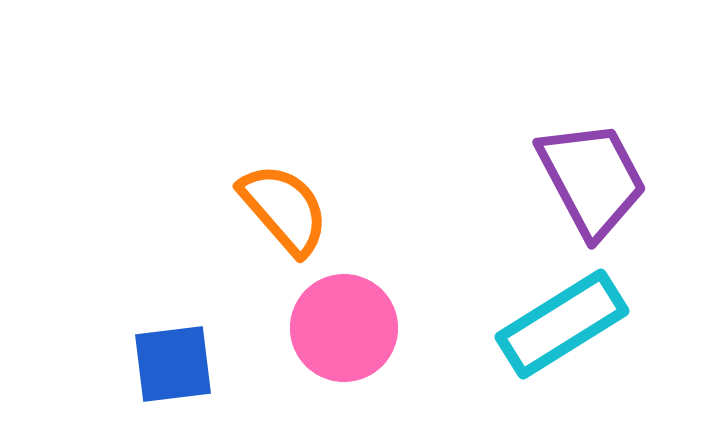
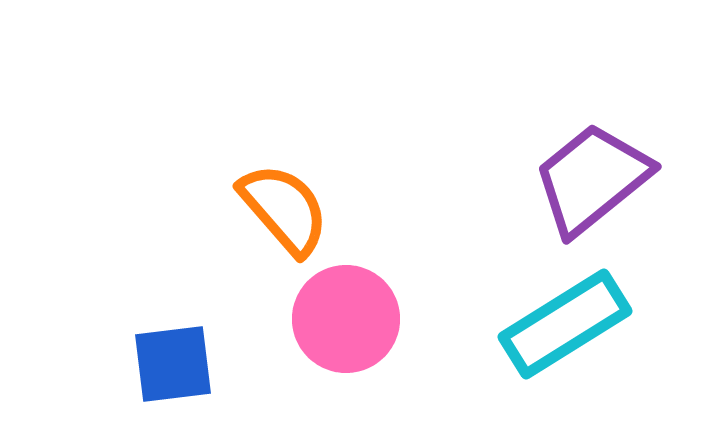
purple trapezoid: rotated 101 degrees counterclockwise
cyan rectangle: moved 3 px right
pink circle: moved 2 px right, 9 px up
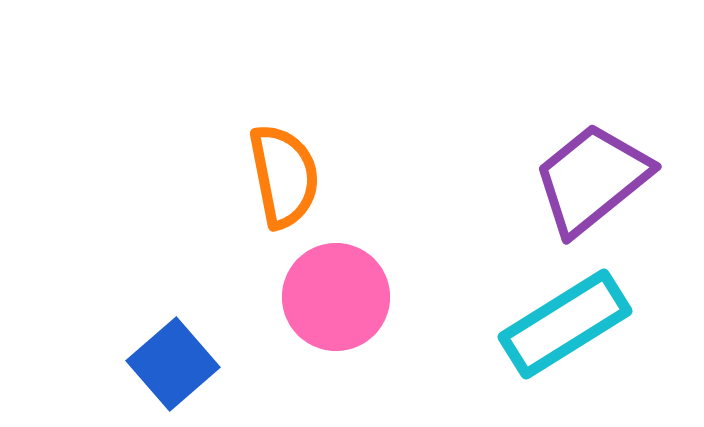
orange semicircle: moved 33 px up; rotated 30 degrees clockwise
pink circle: moved 10 px left, 22 px up
blue square: rotated 34 degrees counterclockwise
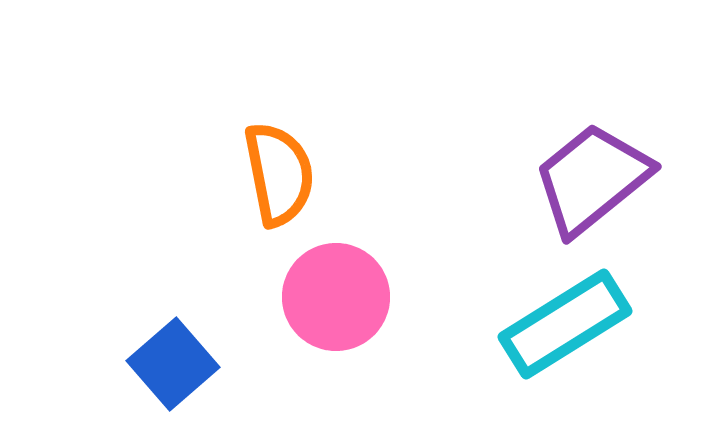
orange semicircle: moved 5 px left, 2 px up
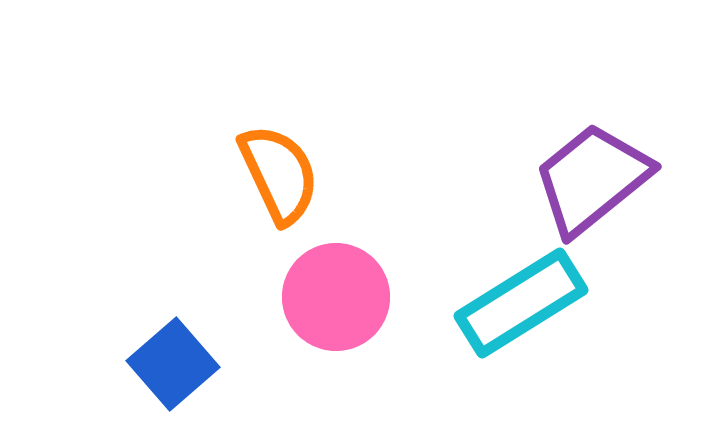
orange semicircle: rotated 14 degrees counterclockwise
cyan rectangle: moved 44 px left, 21 px up
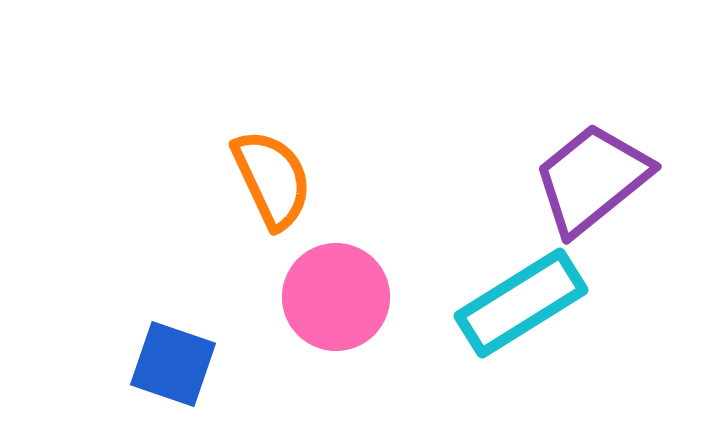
orange semicircle: moved 7 px left, 5 px down
blue square: rotated 30 degrees counterclockwise
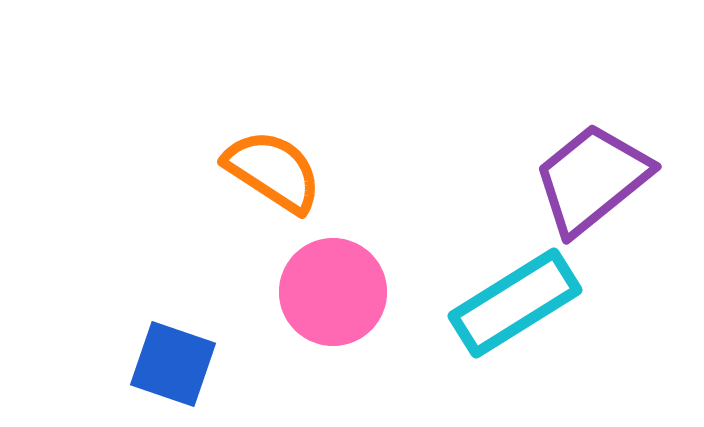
orange semicircle: moved 1 px right, 8 px up; rotated 32 degrees counterclockwise
pink circle: moved 3 px left, 5 px up
cyan rectangle: moved 6 px left
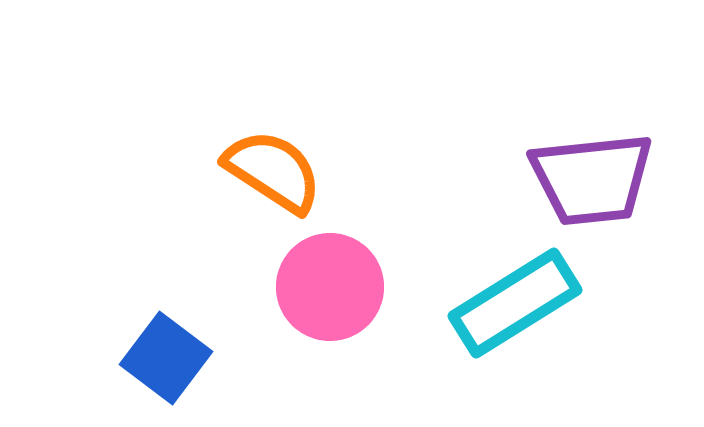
purple trapezoid: rotated 147 degrees counterclockwise
pink circle: moved 3 px left, 5 px up
blue square: moved 7 px left, 6 px up; rotated 18 degrees clockwise
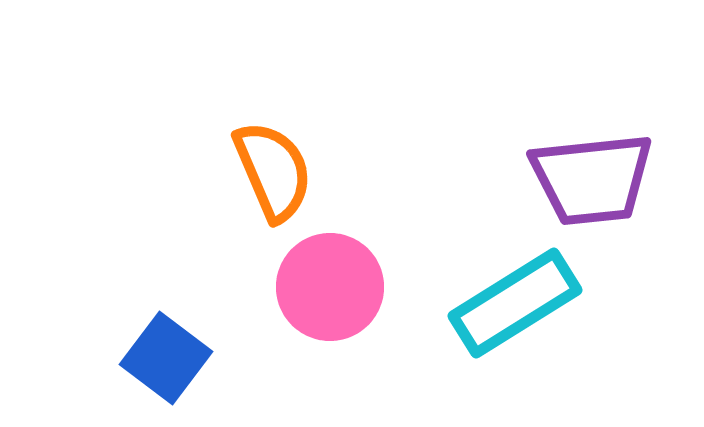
orange semicircle: rotated 34 degrees clockwise
